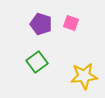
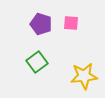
pink square: rotated 14 degrees counterclockwise
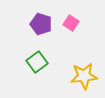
pink square: rotated 28 degrees clockwise
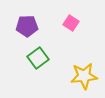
purple pentagon: moved 14 px left, 2 px down; rotated 20 degrees counterclockwise
green square: moved 1 px right, 4 px up
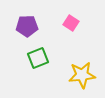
green square: rotated 15 degrees clockwise
yellow star: moved 2 px left, 1 px up
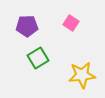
green square: rotated 10 degrees counterclockwise
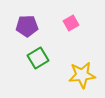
pink square: rotated 28 degrees clockwise
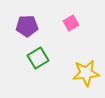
yellow star: moved 4 px right, 2 px up
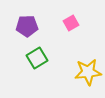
green square: moved 1 px left
yellow star: moved 2 px right, 1 px up
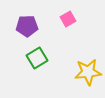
pink square: moved 3 px left, 4 px up
